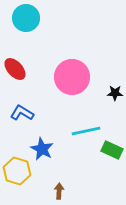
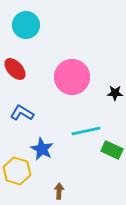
cyan circle: moved 7 px down
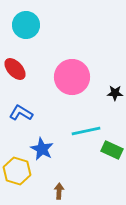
blue L-shape: moved 1 px left
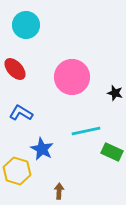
black star: rotated 14 degrees clockwise
green rectangle: moved 2 px down
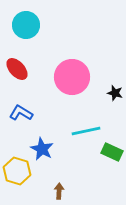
red ellipse: moved 2 px right
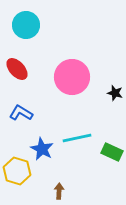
cyan line: moved 9 px left, 7 px down
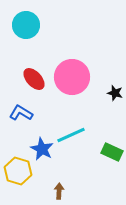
red ellipse: moved 17 px right, 10 px down
cyan line: moved 6 px left, 3 px up; rotated 12 degrees counterclockwise
yellow hexagon: moved 1 px right
